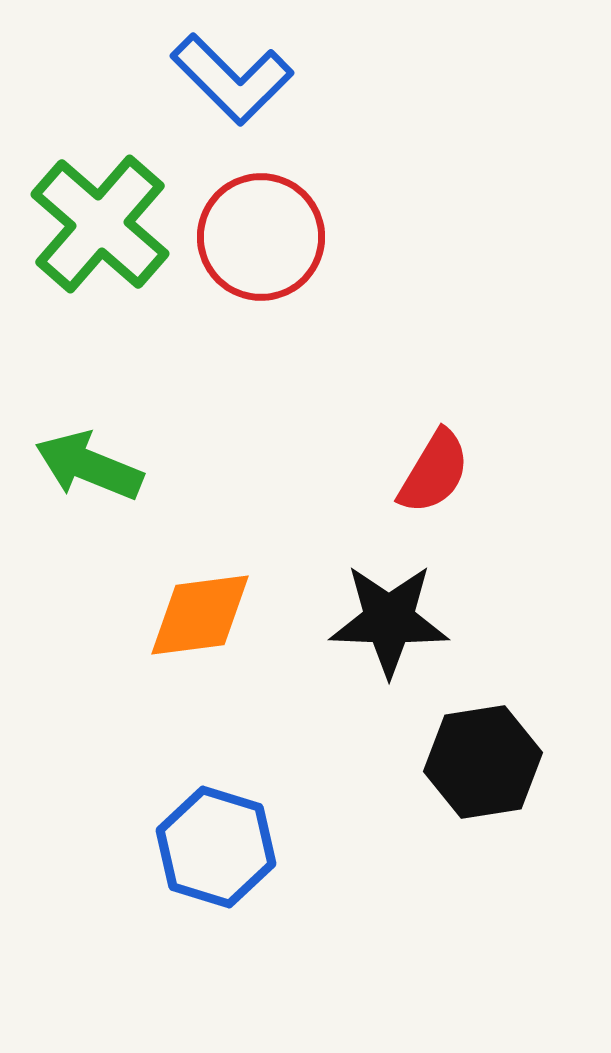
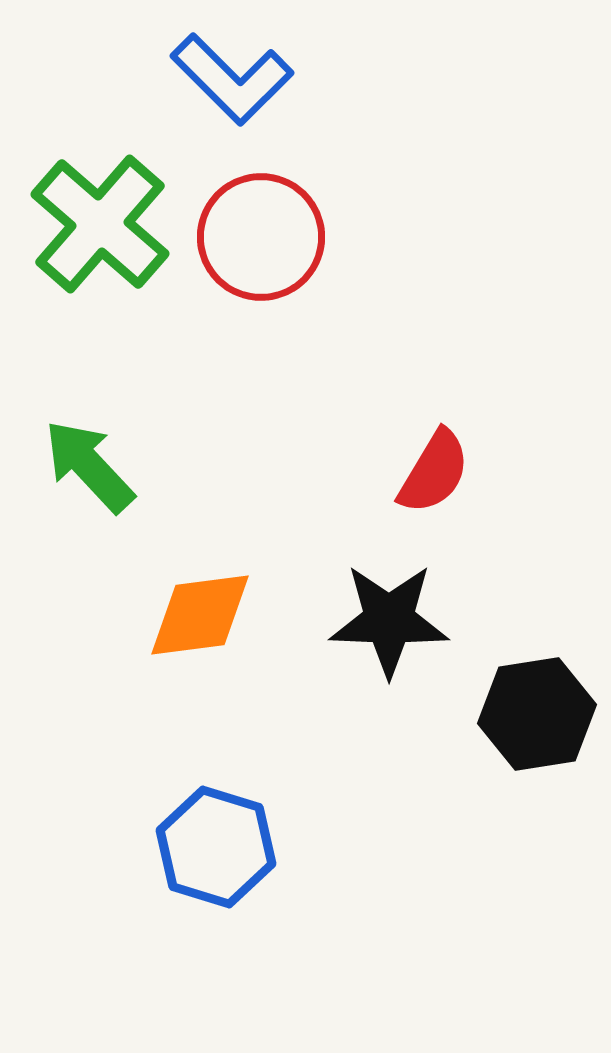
green arrow: rotated 25 degrees clockwise
black hexagon: moved 54 px right, 48 px up
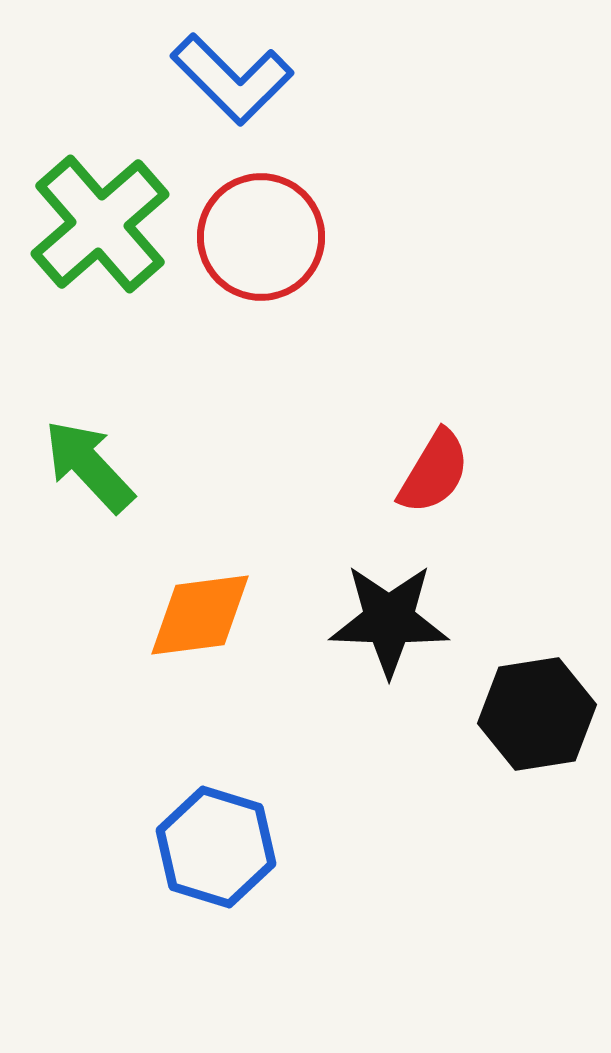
green cross: rotated 8 degrees clockwise
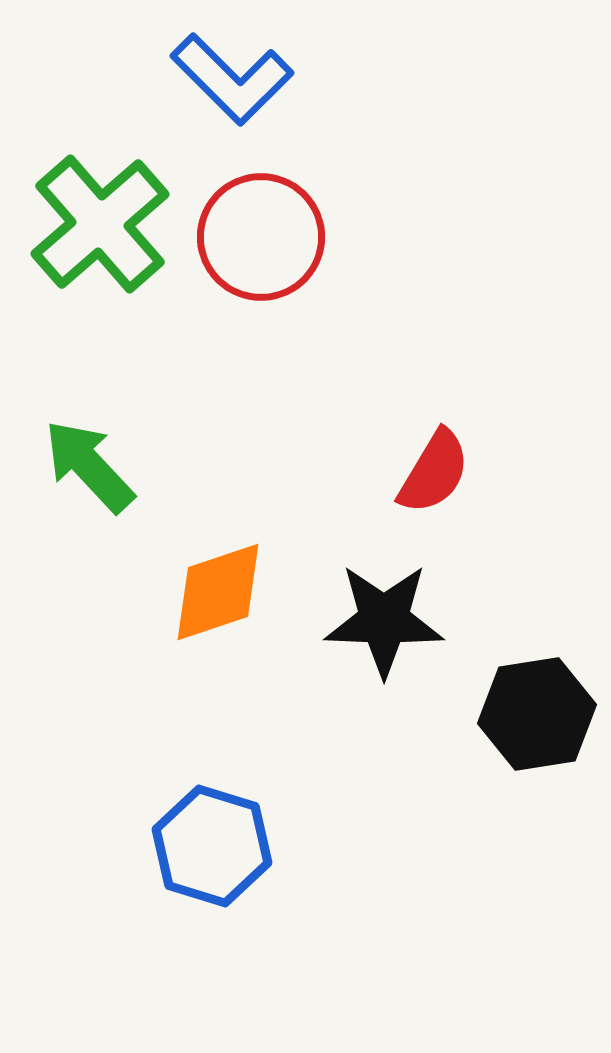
orange diamond: moved 18 px right, 23 px up; rotated 11 degrees counterclockwise
black star: moved 5 px left
blue hexagon: moved 4 px left, 1 px up
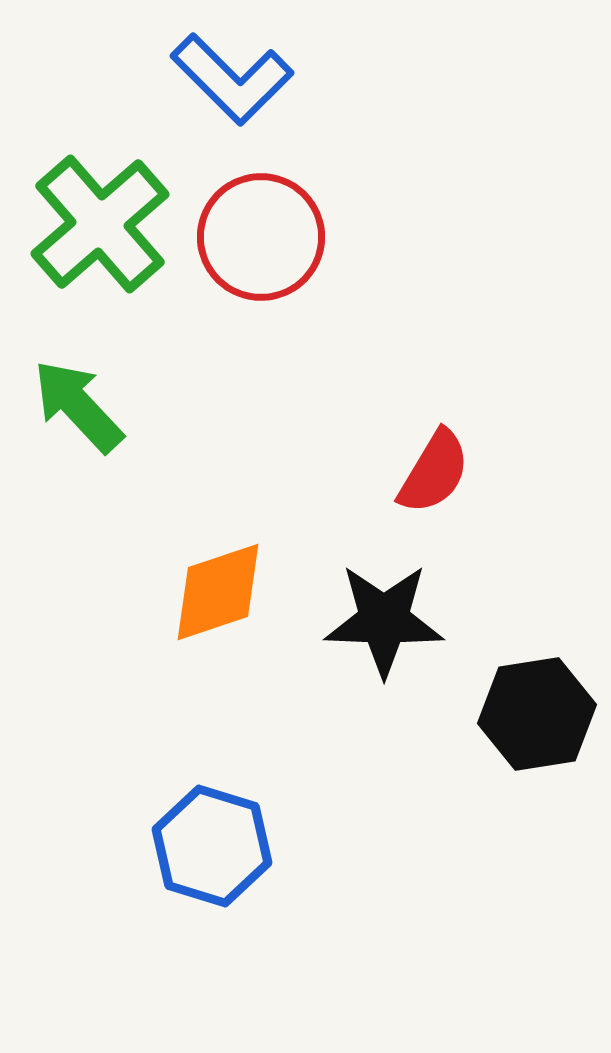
green arrow: moved 11 px left, 60 px up
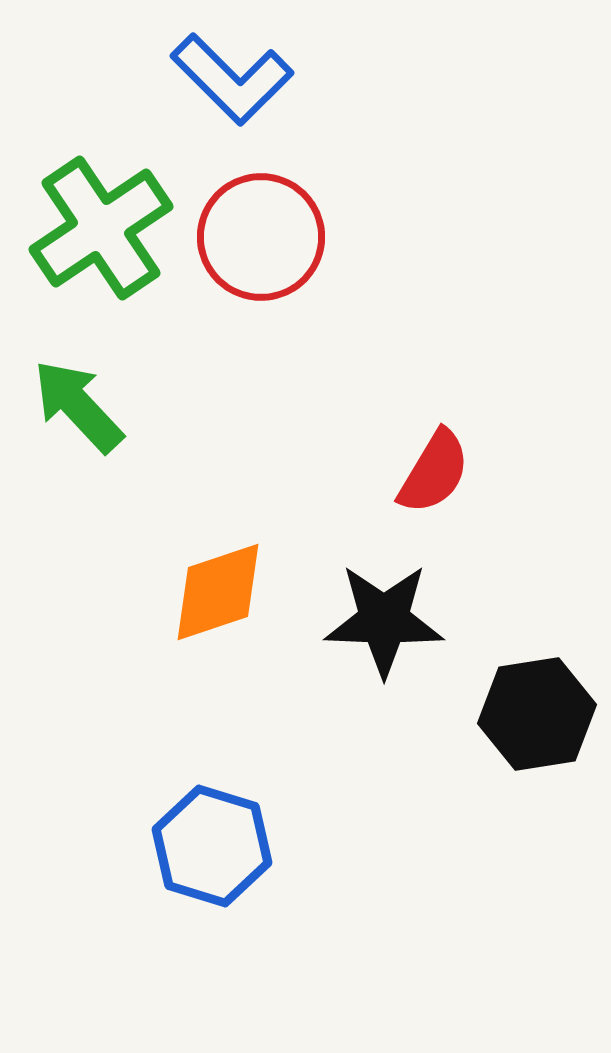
green cross: moved 1 px right, 4 px down; rotated 7 degrees clockwise
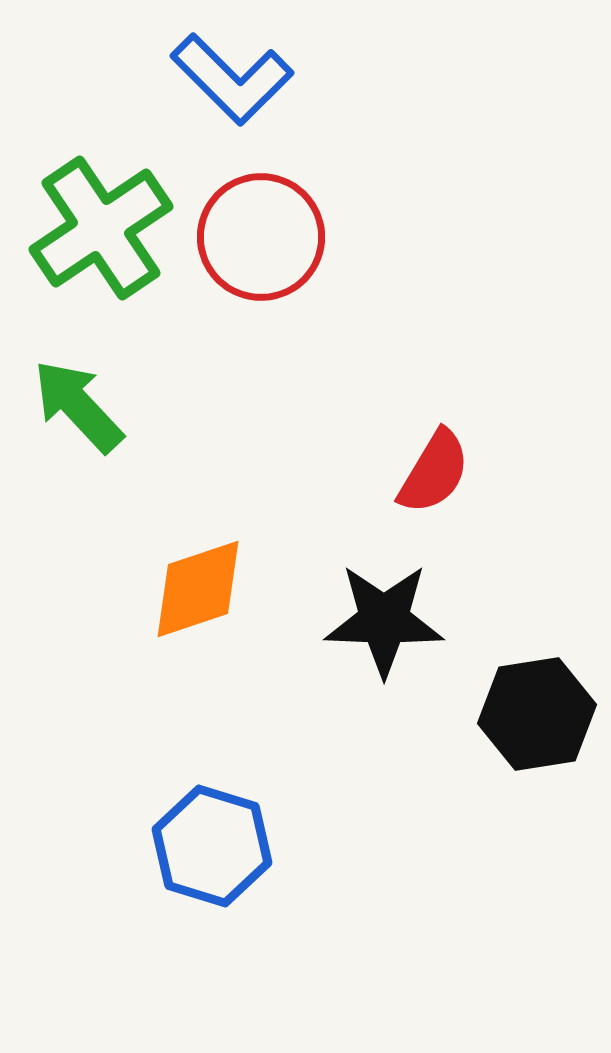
orange diamond: moved 20 px left, 3 px up
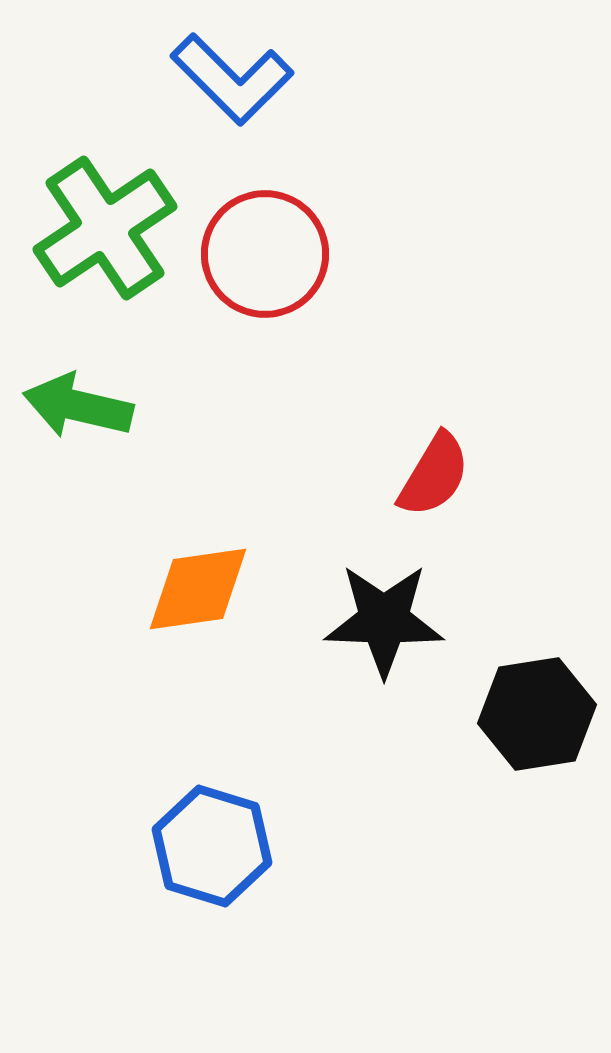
green cross: moved 4 px right
red circle: moved 4 px right, 17 px down
green arrow: rotated 34 degrees counterclockwise
red semicircle: moved 3 px down
orange diamond: rotated 10 degrees clockwise
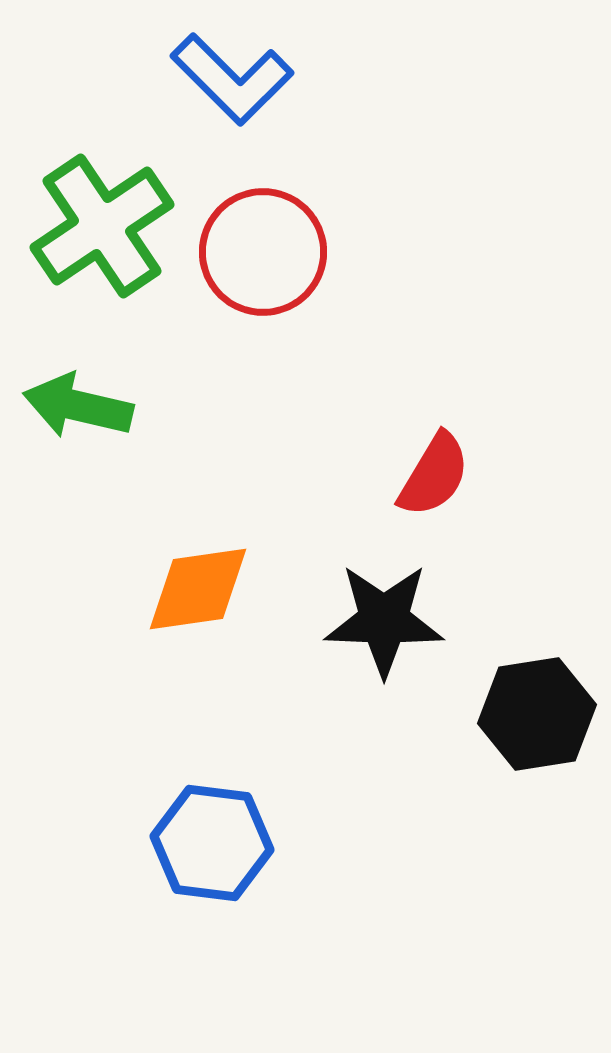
green cross: moved 3 px left, 2 px up
red circle: moved 2 px left, 2 px up
blue hexagon: moved 3 px up; rotated 10 degrees counterclockwise
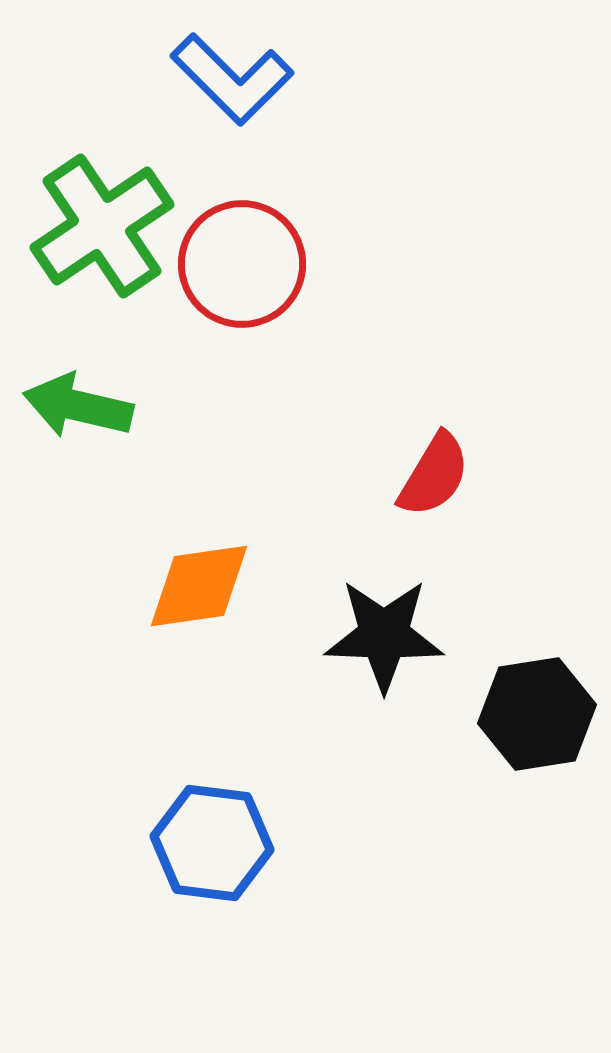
red circle: moved 21 px left, 12 px down
orange diamond: moved 1 px right, 3 px up
black star: moved 15 px down
